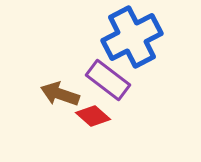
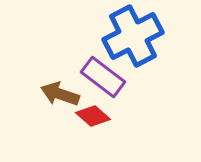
blue cross: moved 1 px right, 1 px up
purple rectangle: moved 5 px left, 3 px up
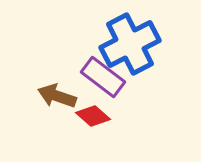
blue cross: moved 3 px left, 8 px down
brown arrow: moved 3 px left, 2 px down
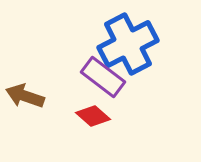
blue cross: moved 2 px left
brown arrow: moved 32 px left
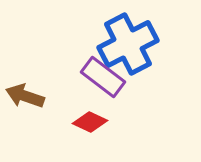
red diamond: moved 3 px left, 6 px down; rotated 16 degrees counterclockwise
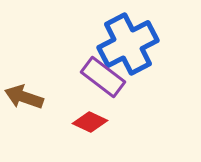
brown arrow: moved 1 px left, 1 px down
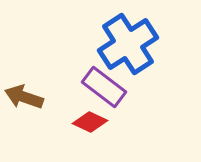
blue cross: rotated 6 degrees counterclockwise
purple rectangle: moved 1 px right, 10 px down
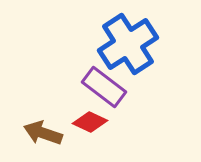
brown arrow: moved 19 px right, 36 px down
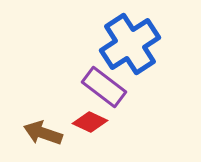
blue cross: moved 2 px right
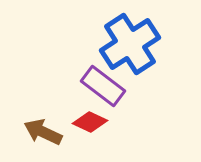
purple rectangle: moved 1 px left, 1 px up
brown arrow: moved 1 px up; rotated 6 degrees clockwise
